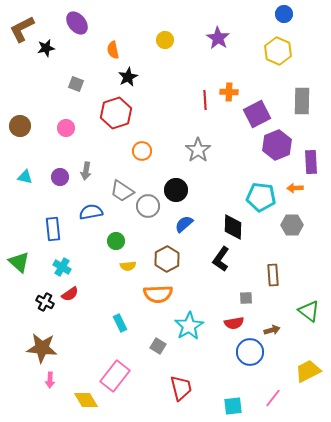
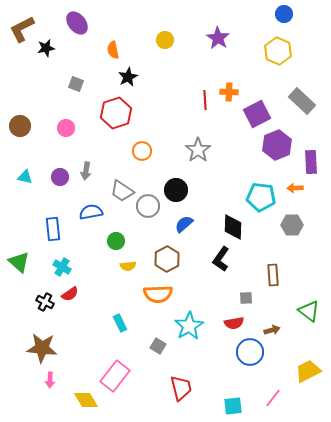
gray rectangle at (302, 101): rotated 48 degrees counterclockwise
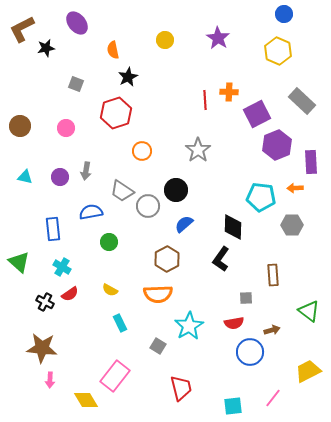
green circle at (116, 241): moved 7 px left, 1 px down
yellow semicircle at (128, 266): moved 18 px left, 24 px down; rotated 35 degrees clockwise
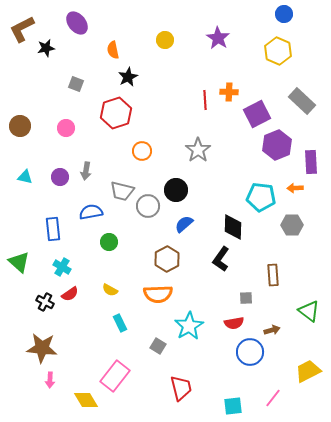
gray trapezoid at (122, 191): rotated 20 degrees counterclockwise
